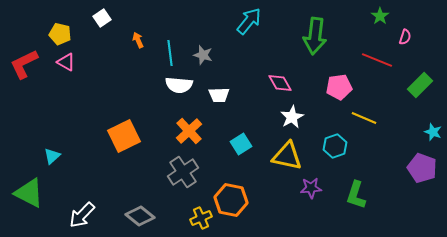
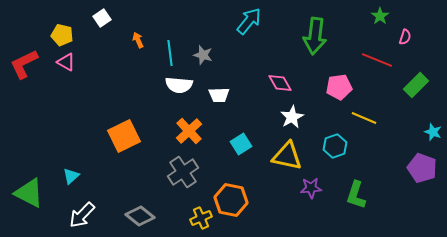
yellow pentagon: moved 2 px right, 1 px down
green rectangle: moved 4 px left
cyan triangle: moved 19 px right, 20 px down
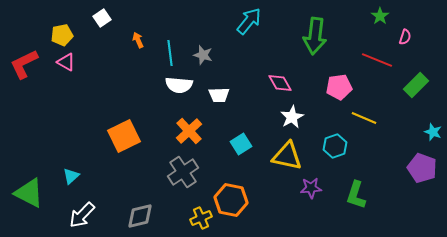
yellow pentagon: rotated 25 degrees counterclockwise
gray diamond: rotated 52 degrees counterclockwise
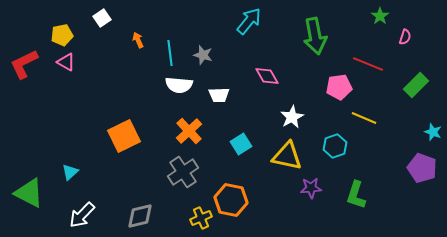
green arrow: rotated 18 degrees counterclockwise
red line: moved 9 px left, 4 px down
pink diamond: moved 13 px left, 7 px up
cyan triangle: moved 1 px left, 4 px up
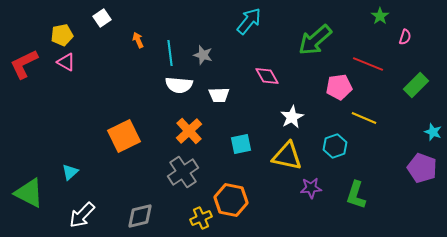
green arrow: moved 4 px down; rotated 60 degrees clockwise
cyan square: rotated 20 degrees clockwise
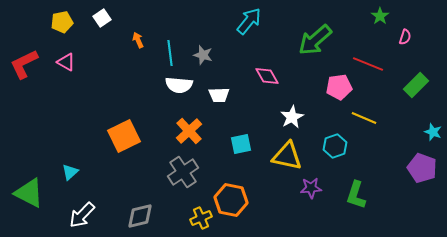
yellow pentagon: moved 13 px up
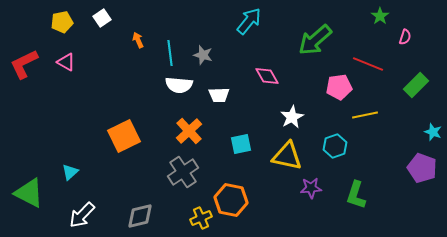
yellow line: moved 1 px right, 3 px up; rotated 35 degrees counterclockwise
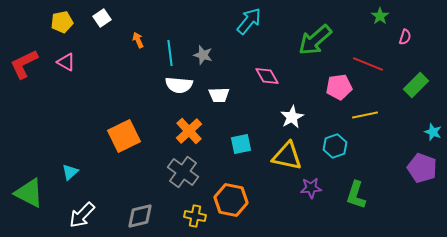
gray cross: rotated 20 degrees counterclockwise
yellow cross: moved 6 px left, 2 px up; rotated 35 degrees clockwise
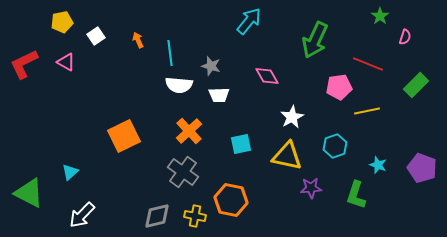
white square: moved 6 px left, 18 px down
green arrow: rotated 24 degrees counterclockwise
gray star: moved 8 px right, 11 px down
yellow line: moved 2 px right, 4 px up
cyan star: moved 55 px left, 33 px down
gray diamond: moved 17 px right
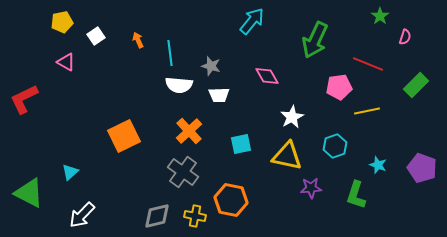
cyan arrow: moved 3 px right
red L-shape: moved 35 px down
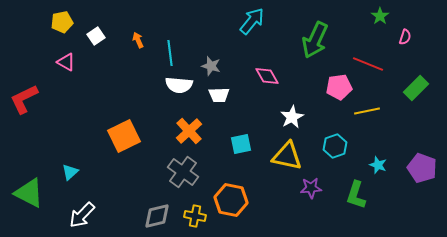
green rectangle: moved 3 px down
